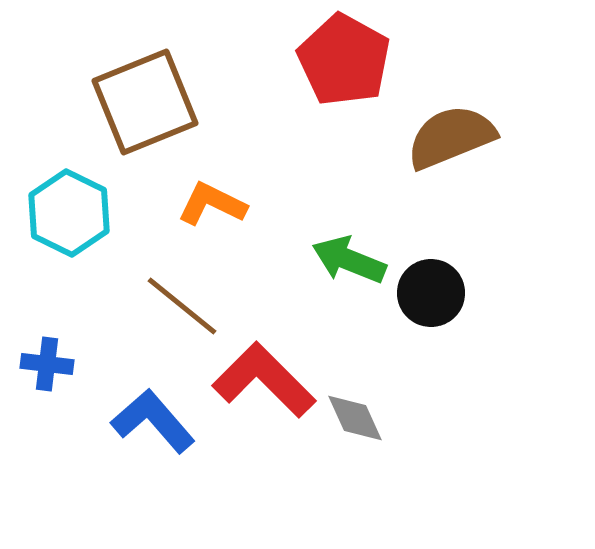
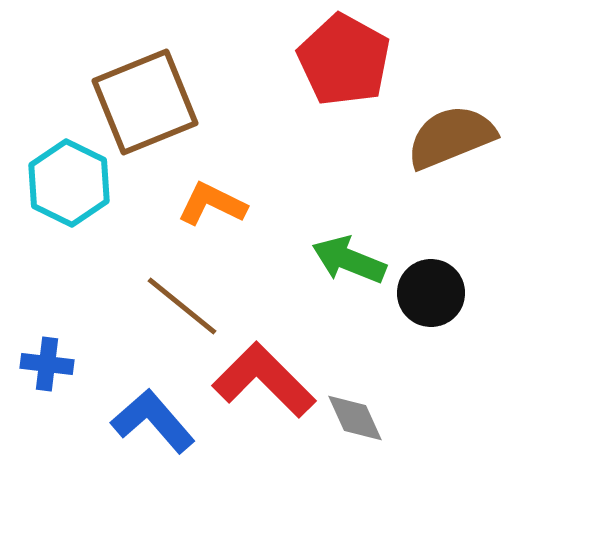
cyan hexagon: moved 30 px up
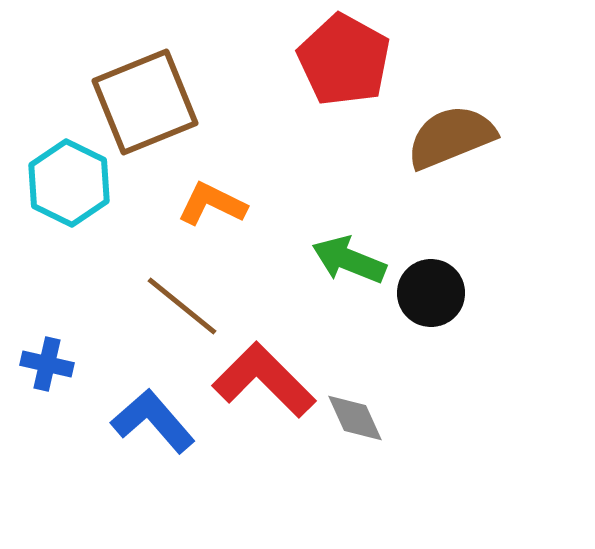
blue cross: rotated 6 degrees clockwise
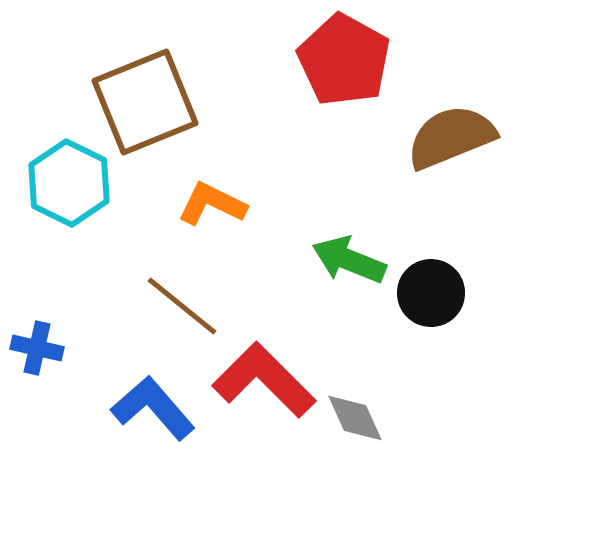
blue cross: moved 10 px left, 16 px up
blue L-shape: moved 13 px up
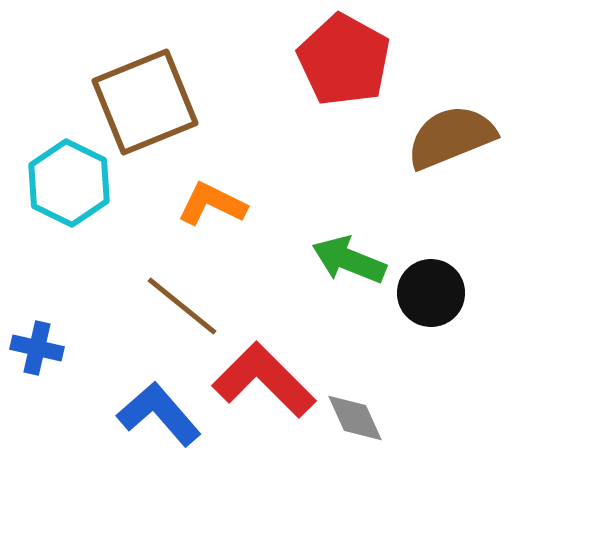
blue L-shape: moved 6 px right, 6 px down
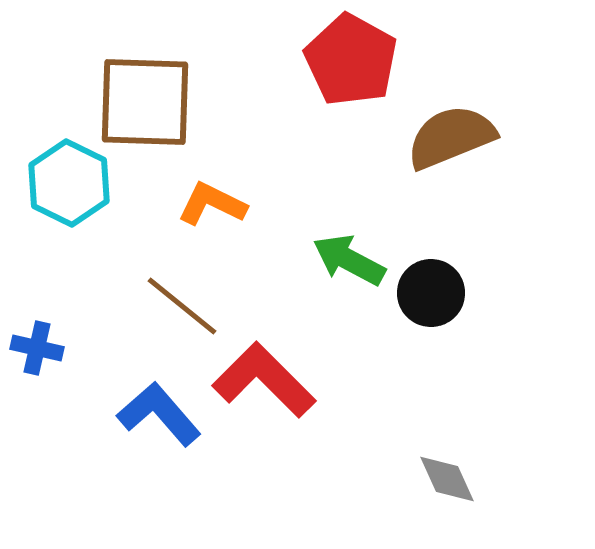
red pentagon: moved 7 px right
brown square: rotated 24 degrees clockwise
green arrow: rotated 6 degrees clockwise
gray diamond: moved 92 px right, 61 px down
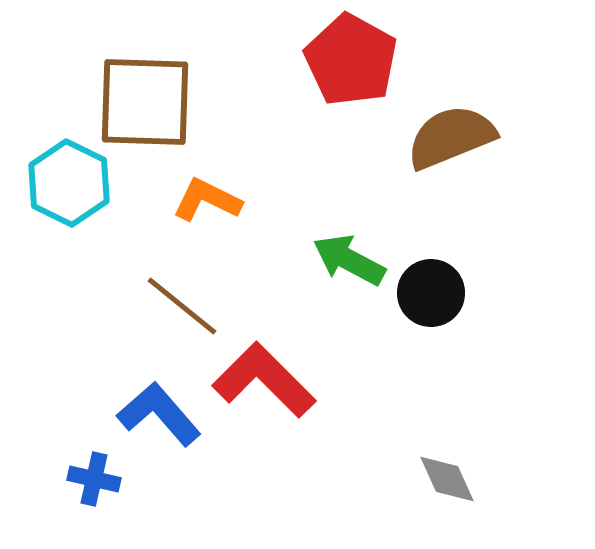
orange L-shape: moved 5 px left, 4 px up
blue cross: moved 57 px right, 131 px down
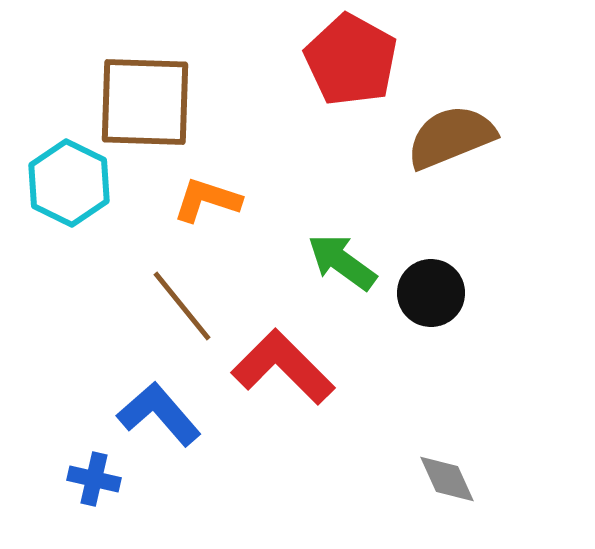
orange L-shape: rotated 8 degrees counterclockwise
green arrow: moved 7 px left, 2 px down; rotated 8 degrees clockwise
brown line: rotated 12 degrees clockwise
red L-shape: moved 19 px right, 13 px up
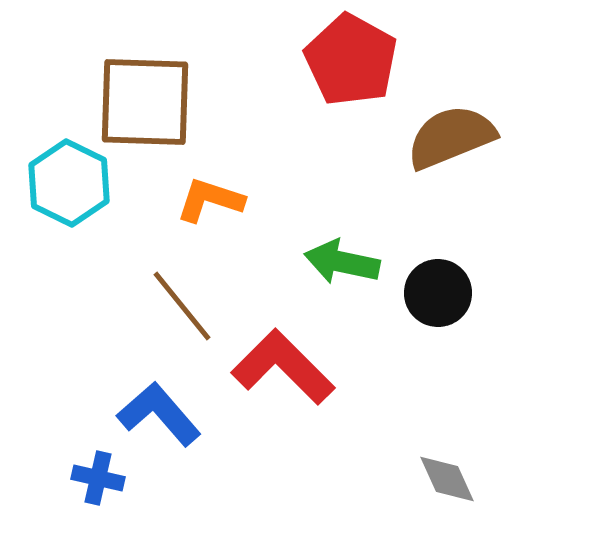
orange L-shape: moved 3 px right
green arrow: rotated 24 degrees counterclockwise
black circle: moved 7 px right
blue cross: moved 4 px right, 1 px up
